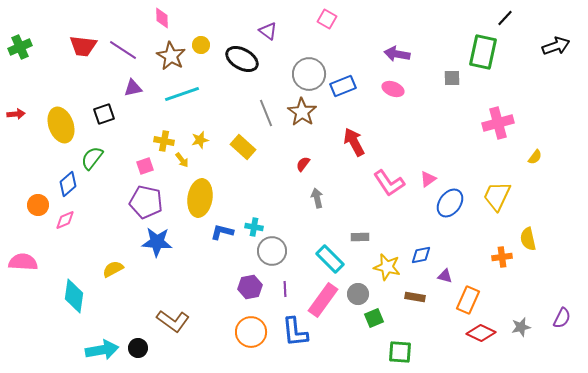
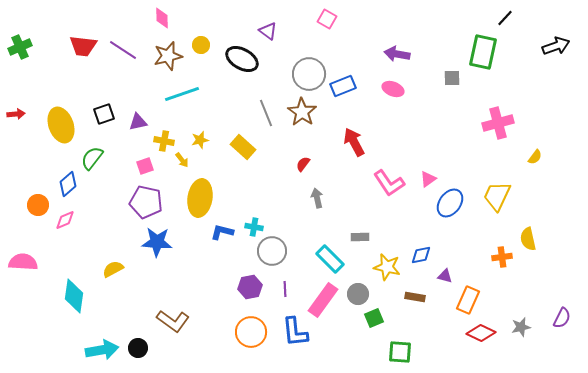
brown star at (171, 56): moved 3 px left; rotated 28 degrees clockwise
purple triangle at (133, 88): moved 5 px right, 34 px down
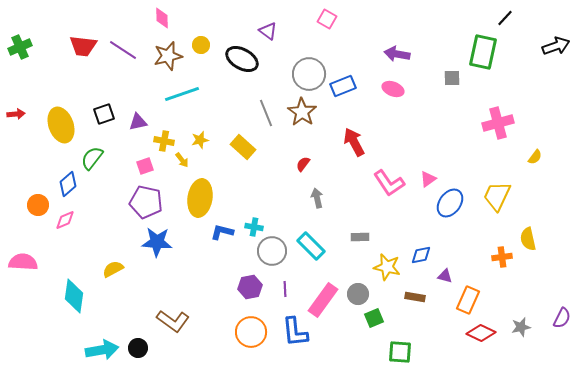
cyan rectangle at (330, 259): moved 19 px left, 13 px up
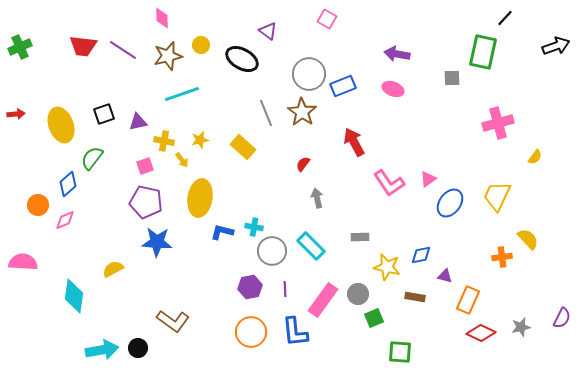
yellow semicircle at (528, 239): rotated 150 degrees clockwise
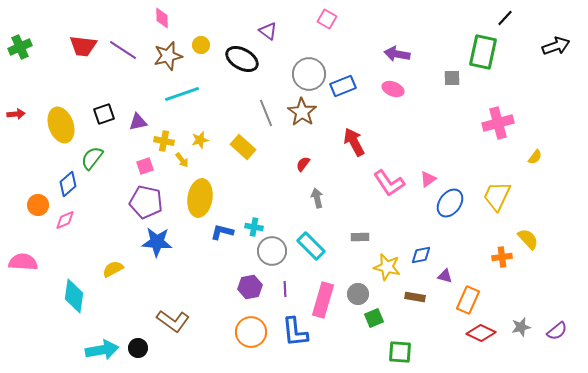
pink rectangle at (323, 300): rotated 20 degrees counterclockwise
purple semicircle at (562, 318): moved 5 px left, 13 px down; rotated 25 degrees clockwise
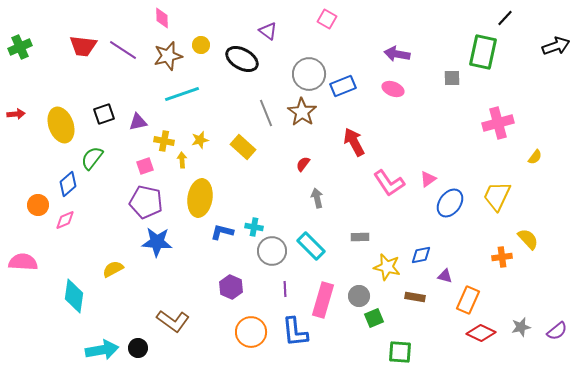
yellow arrow at (182, 160): rotated 147 degrees counterclockwise
purple hexagon at (250, 287): moved 19 px left; rotated 25 degrees counterclockwise
gray circle at (358, 294): moved 1 px right, 2 px down
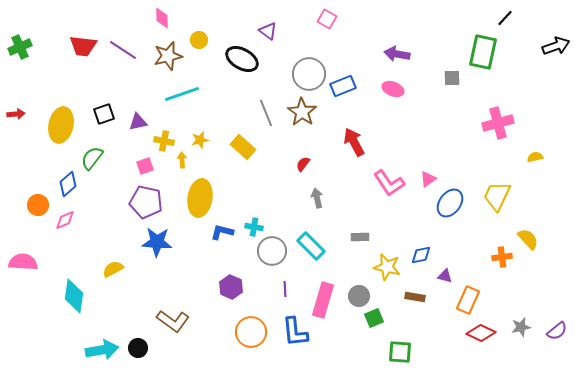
yellow circle at (201, 45): moved 2 px left, 5 px up
yellow ellipse at (61, 125): rotated 32 degrees clockwise
yellow semicircle at (535, 157): rotated 140 degrees counterclockwise
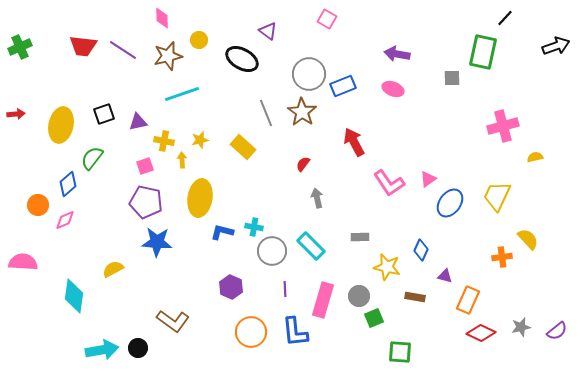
pink cross at (498, 123): moved 5 px right, 3 px down
blue diamond at (421, 255): moved 5 px up; rotated 55 degrees counterclockwise
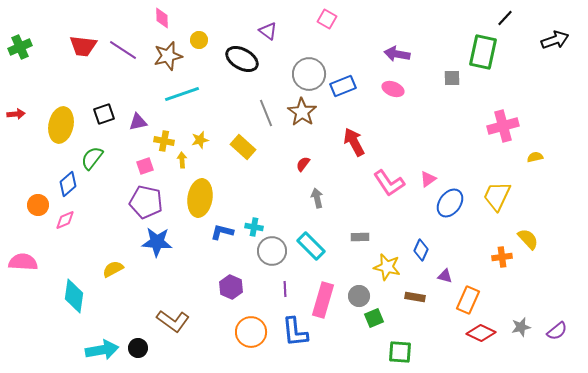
black arrow at (556, 46): moved 1 px left, 6 px up
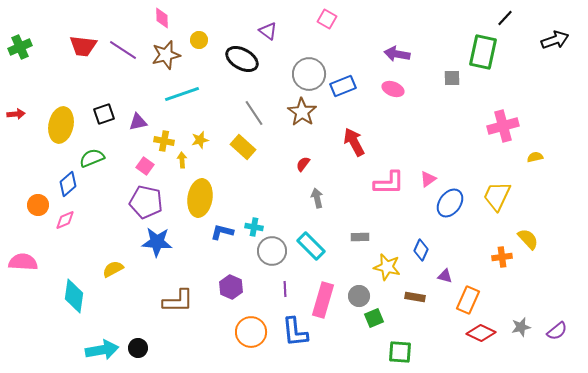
brown star at (168, 56): moved 2 px left, 1 px up
gray line at (266, 113): moved 12 px left; rotated 12 degrees counterclockwise
green semicircle at (92, 158): rotated 30 degrees clockwise
pink square at (145, 166): rotated 36 degrees counterclockwise
pink L-shape at (389, 183): rotated 56 degrees counterclockwise
brown L-shape at (173, 321): moved 5 px right, 20 px up; rotated 36 degrees counterclockwise
